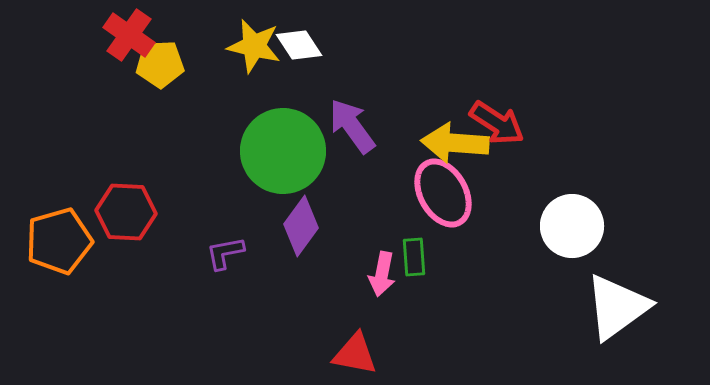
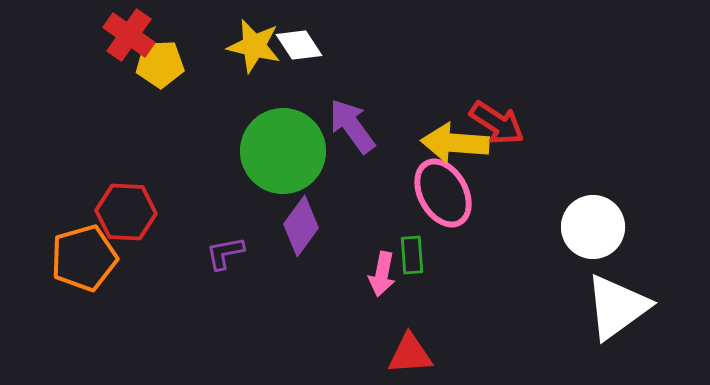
white circle: moved 21 px right, 1 px down
orange pentagon: moved 25 px right, 17 px down
green rectangle: moved 2 px left, 2 px up
red triangle: moved 55 px right; rotated 15 degrees counterclockwise
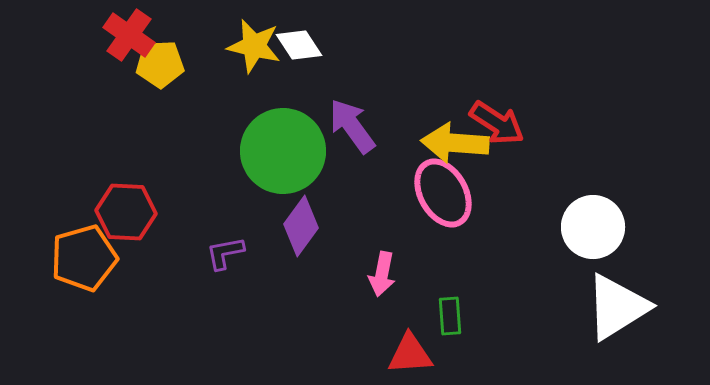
green rectangle: moved 38 px right, 61 px down
white triangle: rotated 4 degrees clockwise
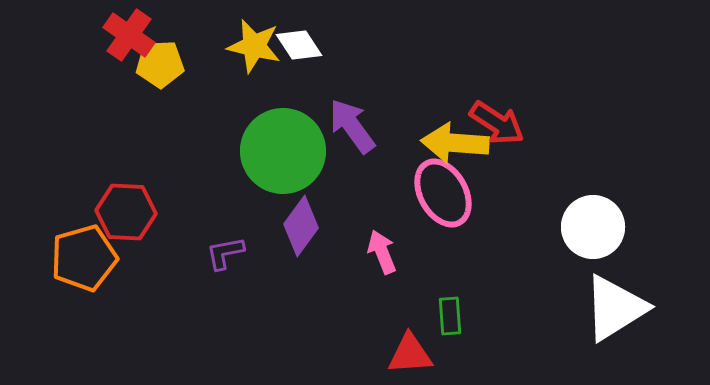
pink arrow: moved 22 px up; rotated 147 degrees clockwise
white triangle: moved 2 px left, 1 px down
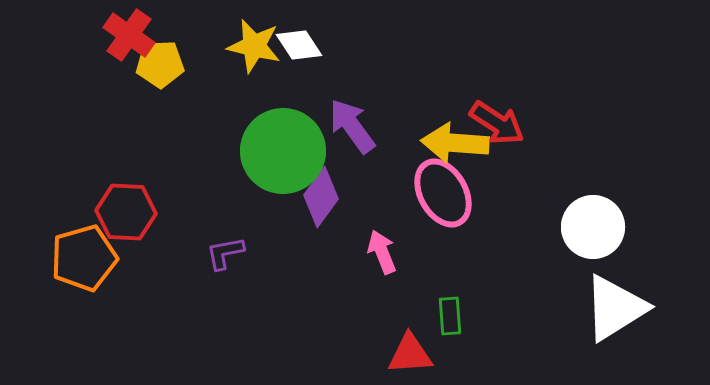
purple diamond: moved 20 px right, 29 px up
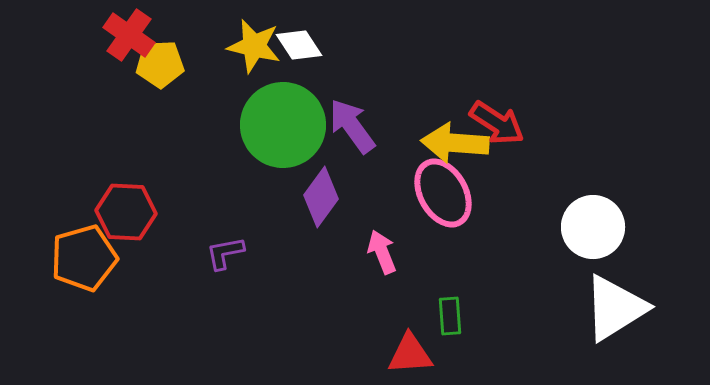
green circle: moved 26 px up
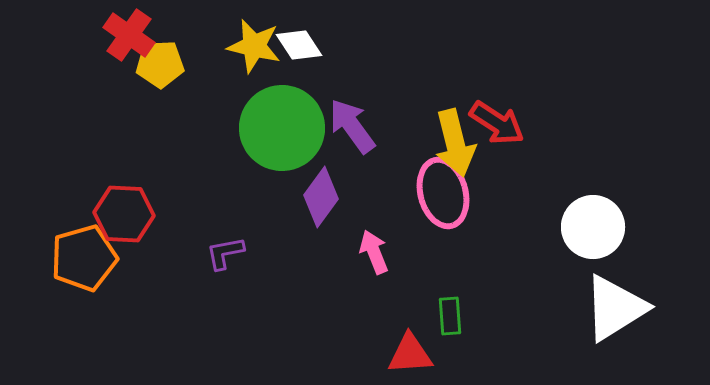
green circle: moved 1 px left, 3 px down
yellow arrow: rotated 108 degrees counterclockwise
pink ellipse: rotated 14 degrees clockwise
red hexagon: moved 2 px left, 2 px down
pink arrow: moved 8 px left
